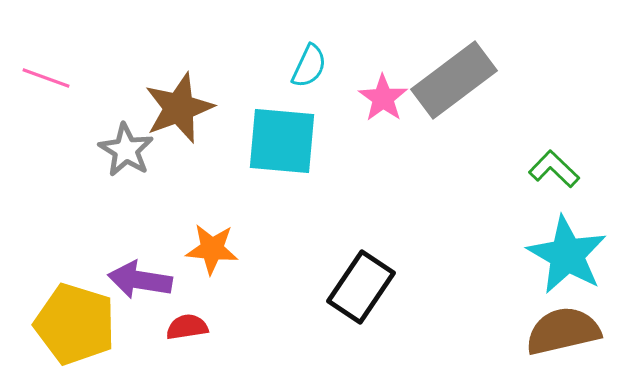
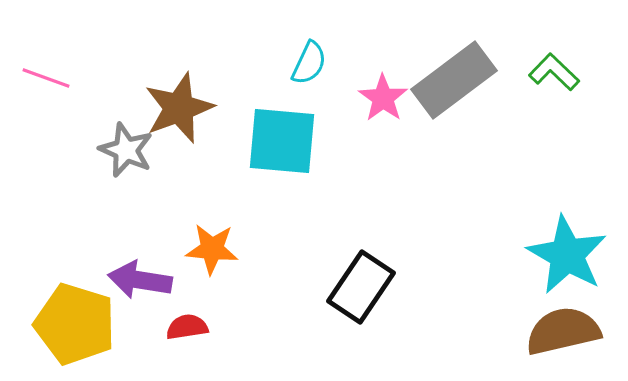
cyan semicircle: moved 3 px up
gray star: rotated 8 degrees counterclockwise
green L-shape: moved 97 px up
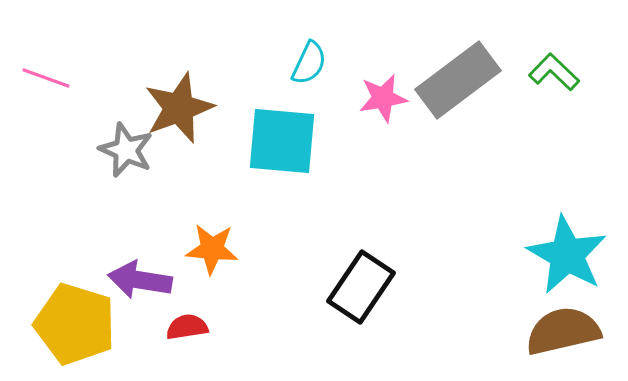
gray rectangle: moved 4 px right
pink star: rotated 27 degrees clockwise
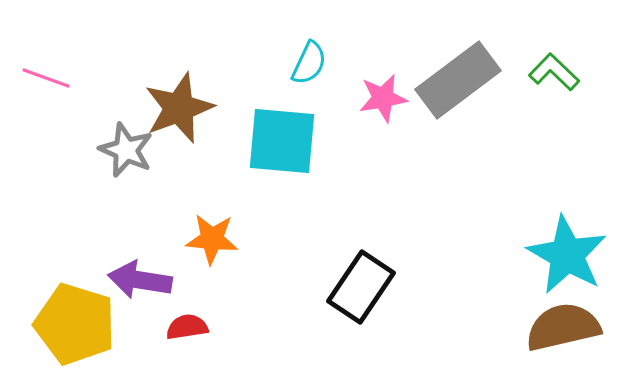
orange star: moved 10 px up
brown semicircle: moved 4 px up
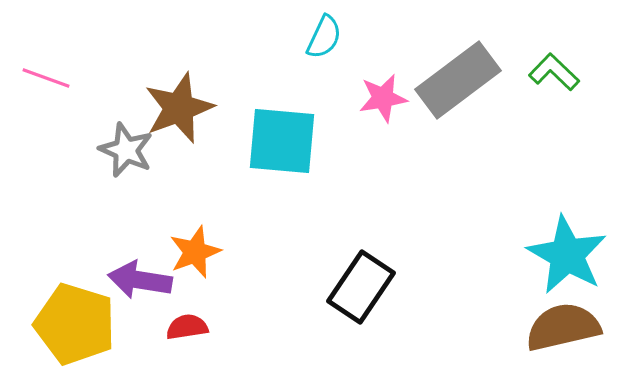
cyan semicircle: moved 15 px right, 26 px up
orange star: moved 17 px left, 13 px down; rotated 26 degrees counterclockwise
